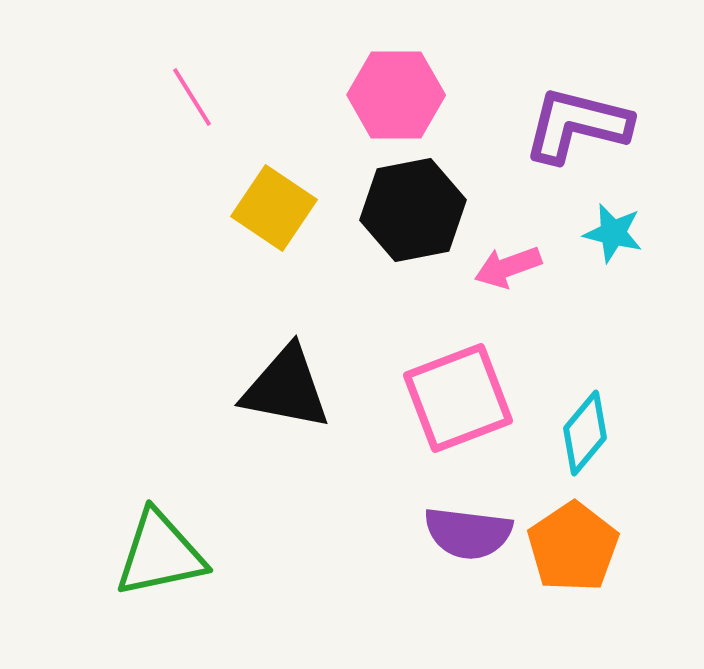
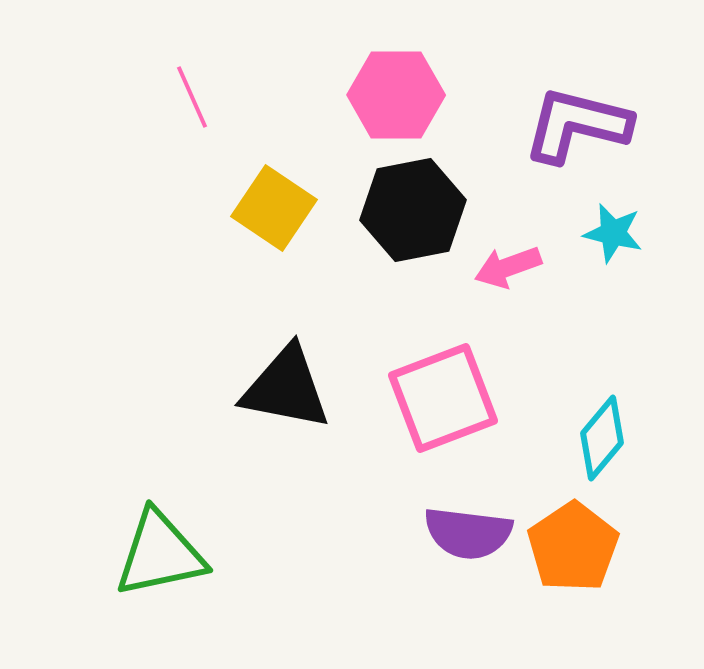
pink line: rotated 8 degrees clockwise
pink square: moved 15 px left
cyan diamond: moved 17 px right, 5 px down
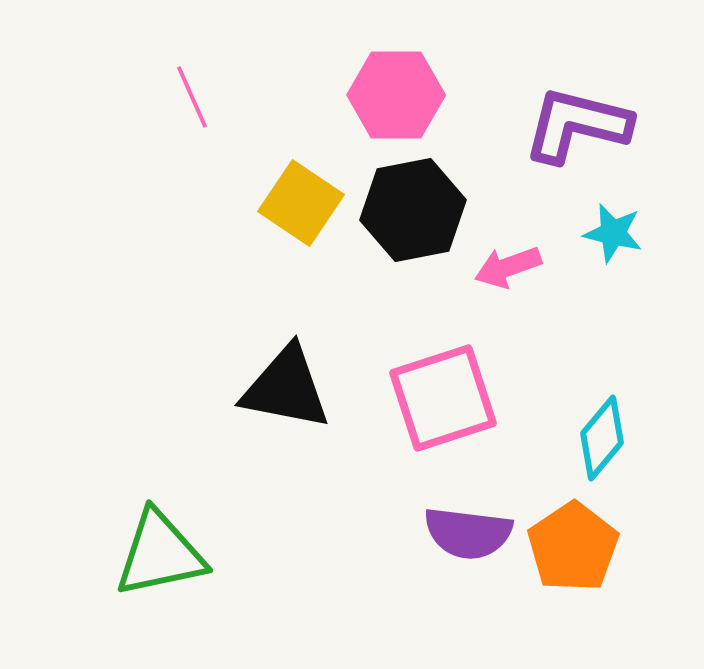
yellow square: moved 27 px right, 5 px up
pink square: rotated 3 degrees clockwise
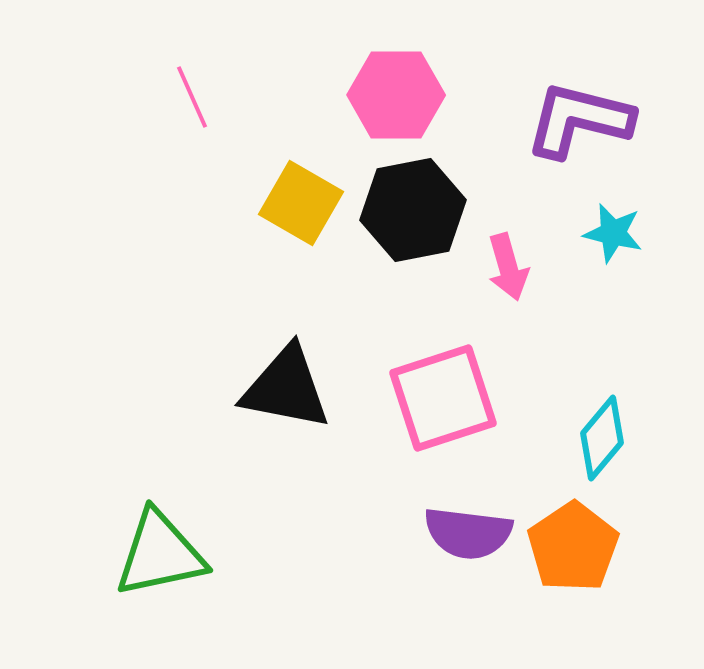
purple L-shape: moved 2 px right, 5 px up
yellow square: rotated 4 degrees counterclockwise
pink arrow: rotated 86 degrees counterclockwise
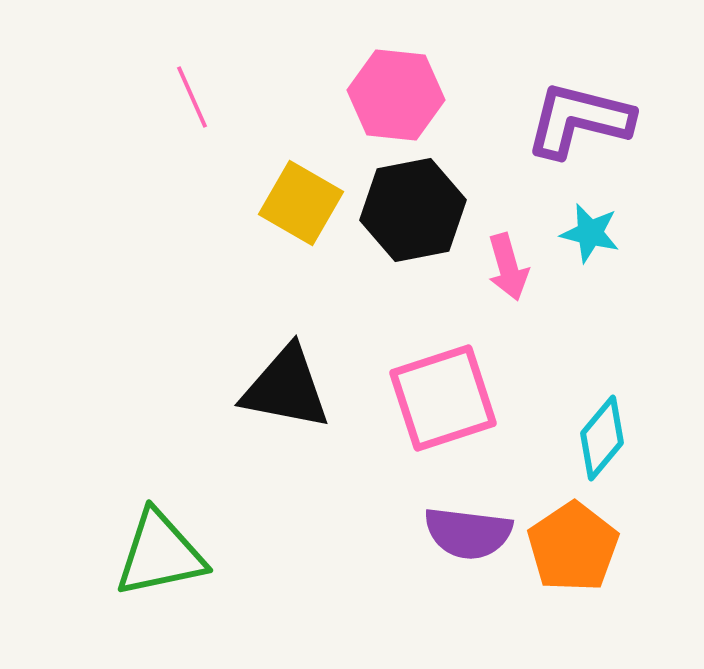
pink hexagon: rotated 6 degrees clockwise
cyan star: moved 23 px left
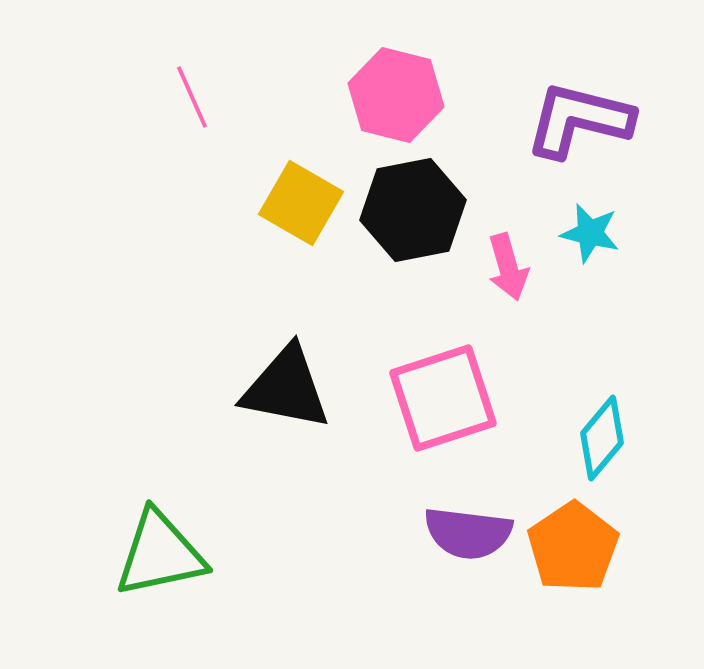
pink hexagon: rotated 8 degrees clockwise
